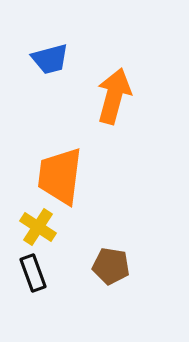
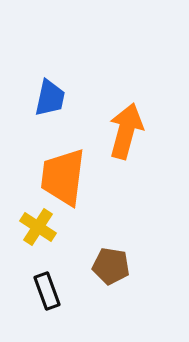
blue trapezoid: moved 39 px down; rotated 63 degrees counterclockwise
orange arrow: moved 12 px right, 35 px down
orange trapezoid: moved 3 px right, 1 px down
black rectangle: moved 14 px right, 18 px down
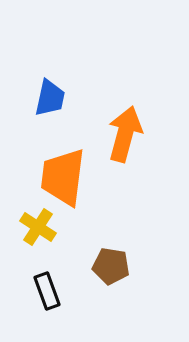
orange arrow: moved 1 px left, 3 px down
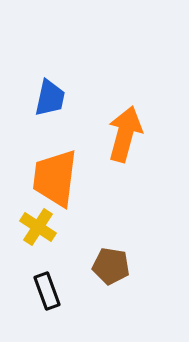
orange trapezoid: moved 8 px left, 1 px down
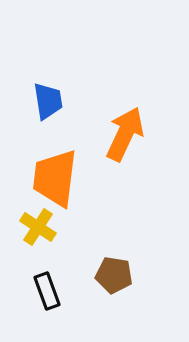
blue trapezoid: moved 2 px left, 3 px down; rotated 21 degrees counterclockwise
orange arrow: rotated 10 degrees clockwise
brown pentagon: moved 3 px right, 9 px down
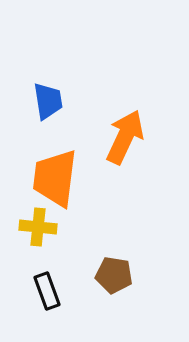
orange arrow: moved 3 px down
yellow cross: rotated 27 degrees counterclockwise
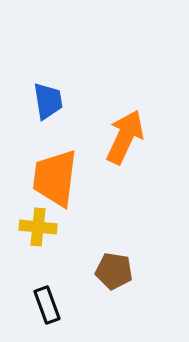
brown pentagon: moved 4 px up
black rectangle: moved 14 px down
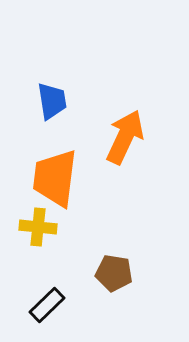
blue trapezoid: moved 4 px right
brown pentagon: moved 2 px down
black rectangle: rotated 66 degrees clockwise
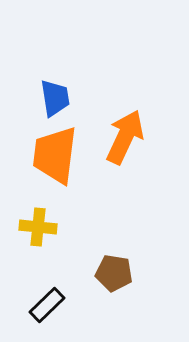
blue trapezoid: moved 3 px right, 3 px up
orange trapezoid: moved 23 px up
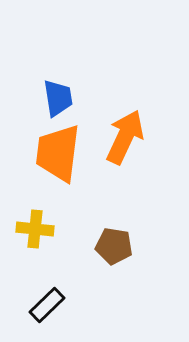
blue trapezoid: moved 3 px right
orange trapezoid: moved 3 px right, 2 px up
yellow cross: moved 3 px left, 2 px down
brown pentagon: moved 27 px up
